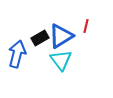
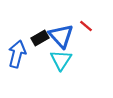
red line: rotated 64 degrees counterclockwise
blue triangle: rotated 40 degrees counterclockwise
cyan triangle: rotated 10 degrees clockwise
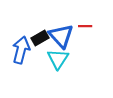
red line: moved 1 px left; rotated 40 degrees counterclockwise
blue arrow: moved 4 px right, 4 px up
cyan triangle: moved 3 px left, 1 px up
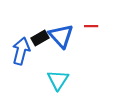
red line: moved 6 px right
blue arrow: moved 1 px down
cyan triangle: moved 21 px down
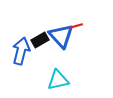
red line: moved 15 px left; rotated 16 degrees counterclockwise
black rectangle: moved 2 px down
cyan triangle: rotated 45 degrees clockwise
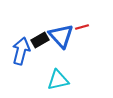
red line: moved 6 px right, 1 px down
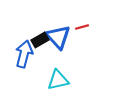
blue triangle: moved 3 px left, 1 px down
blue arrow: moved 3 px right, 3 px down
